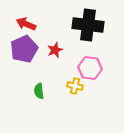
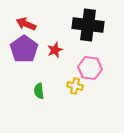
purple pentagon: rotated 12 degrees counterclockwise
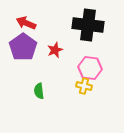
red arrow: moved 1 px up
purple pentagon: moved 1 px left, 2 px up
yellow cross: moved 9 px right
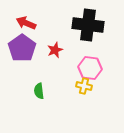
purple pentagon: moved 1 px left, 1 px down
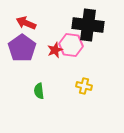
pink hexagon: moved 19 px left, 23 px up
